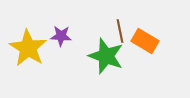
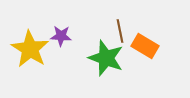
orange rectangle: moved 5 px down
yellow star: moved 2 px right, 1 px down
green star: moved 2 px down
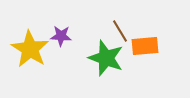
brown line: rotated 20 degrees counterclockwise
orange rectangle: rotated 36 degrees counterclockwise
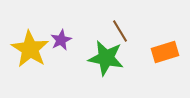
purple star: moved 4 px down; rotated 30 degrees counterclockwise
orange rectangle: moved 20 px right, 6 px down; rotated 12 degrees counterclockwise
green star: rotated 9 degrees counterclockwise
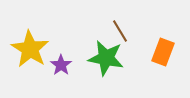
purple star: moved 25 px down; rotated 10 degrees counterclockwise
orange rectangle: moved 2 px left; rotated 52 degrees counterclockwise
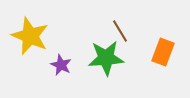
yellow star: moved 13 px up; rotated 9 degrees counterclockwise
green star: rotated 15 degrees counterclockwise
purple star: rotated 10 degrees counterclockwise
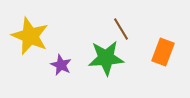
brown line: moved 1 px right, 2 px up
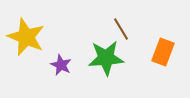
yellow star: moved 4 px left, 1 px down
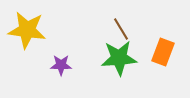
yellow star: moved 1 px right, 7 px up; rotated 15 degrees counterclockwise
green star: moved 13 px right
purple star: rotated 25 degrees counterclockwise
